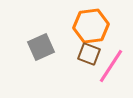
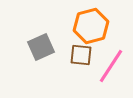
orange hexagon: rotated 8 degrees counterclockwise
brown square: moved 8 px left, 1 px down; rotated 15 degrees counterclockwise
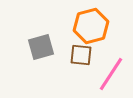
gray square: rotated 8 degrees clockwise
pink line: moved 8 px down
